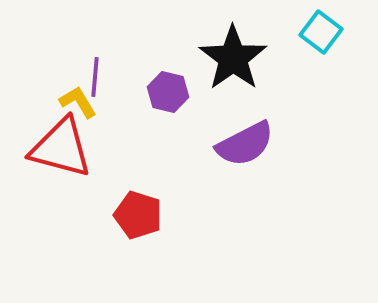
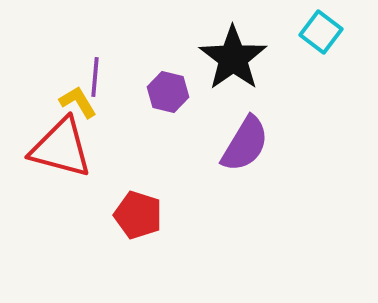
purple semicircle: rotated 32 degrees counterclockwise
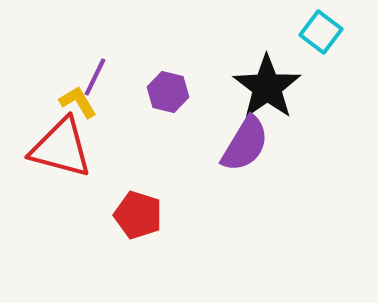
black star: moved 34 px right, 29 px down
purple line: rotated 21 degrees clockwise
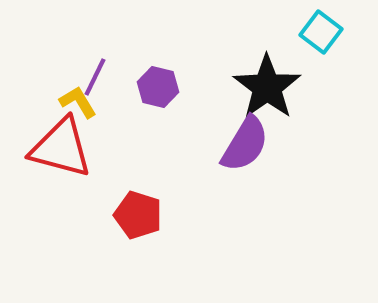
purple hexagon: moved 10 px left, 5 px up
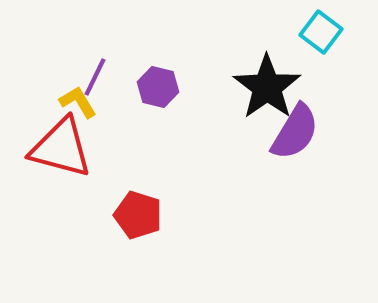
purple semicircle: moved 50 px right, 12 px up
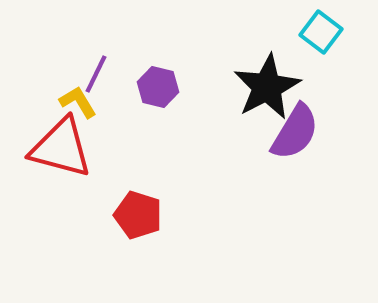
purple line: moved 1 px right, 3 px up
black star: rotated 8 degrees clockwise
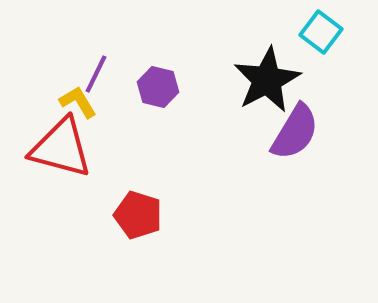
black star: moved 7 px up
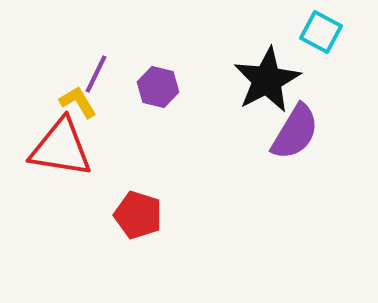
cyan square: rotated 9 degrees counterclockwise
red triangle: rotated 6 degrees counterclockwise
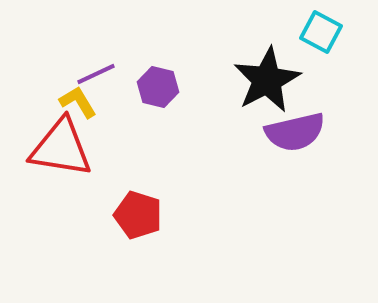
purple line: rotated 39 degrees clockwise
purple semicircle: rotated 46 degrees clockwise
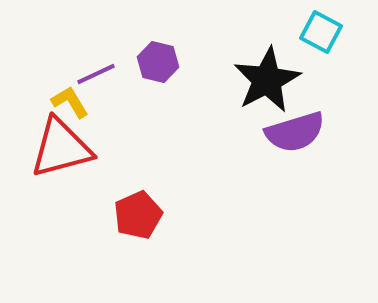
purple hexagon: moved 25 px up
yellow L-shape: moved 8 px left
purple semicircle: rotated 4 degrees counterclockwise
red triangle: rotated 24 degrees counterclockwise
red pentagon: rotated 30 degrees clockwise
